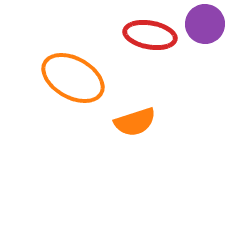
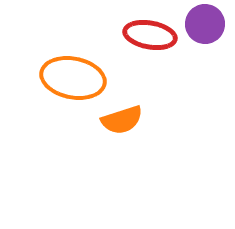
orange ellipse: rotated 18 degrees counterclockwise
orange semicircle: moved 13 px left, 2 px up
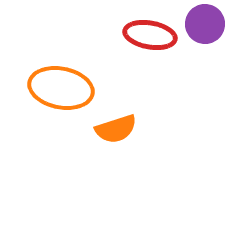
orange ellipse: moved 12 px left, 10 px down
orange semicircle: moved 6 px left, 9 px down
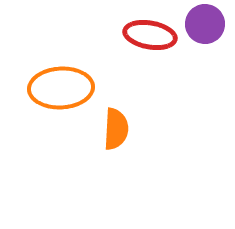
orange ellipse: rotated 14 degrees counterclockwise
orange semicircle: rotated 69 degrees counterclockwise
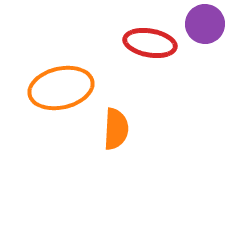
red ellipse: moved 8 px down
orange ellipse: rotated 10 degrees counterclockwise
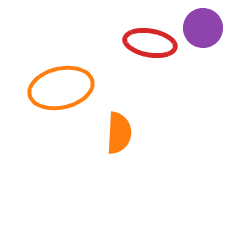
purple circle: moved 2 px left, 4 px down
orange semicircle: moved 3 px right, 4 px down
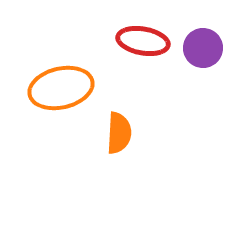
purple circle: moved 20 px down
red ellipse: moved 7 px left, 2 px up
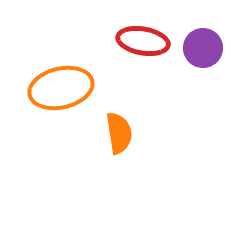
orange semicircle: rotated 12 degrees counterclockwise
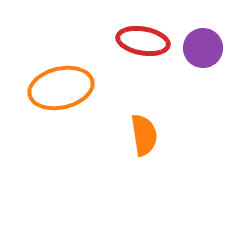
orange semicircle: moved 25 px right, 2 px down
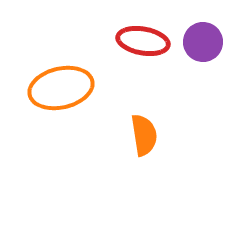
purple circle: moved 6 px up
